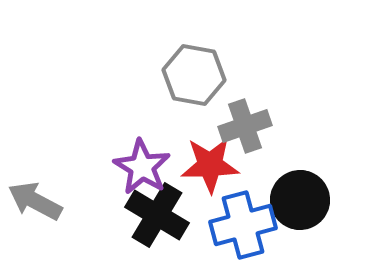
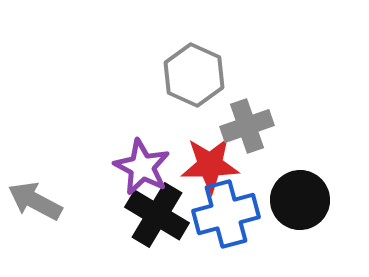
gray hexagon: rotated 14 degrees clockwise
gray cross: moved 2 px right
purple star: rotated 4 degrees counterclockwise
blue cross: moved 17 px left, 11 px up
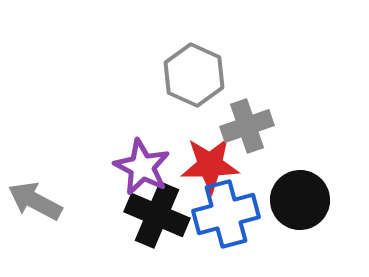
black cross: rotated 8 degrees counterclockwise
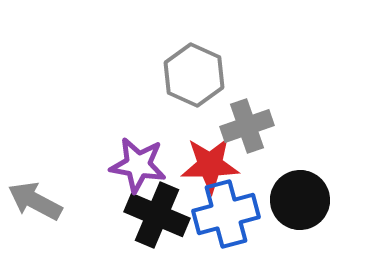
purple star: moved 4 px left, 2 px up; rotated 18 degrees counterclockwise
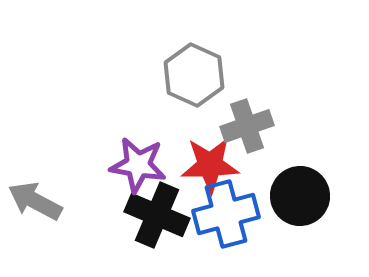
black circle: moved 4 px up
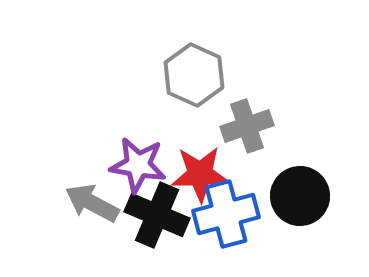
red star: moved 10 px left, 9 px down
gray arrow: moved 57 px right, 2 px down
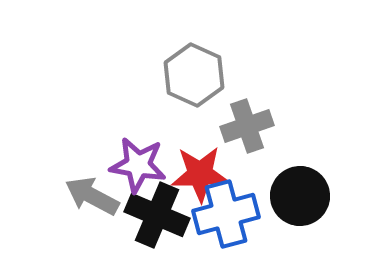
gray arrow: moved 7 px up
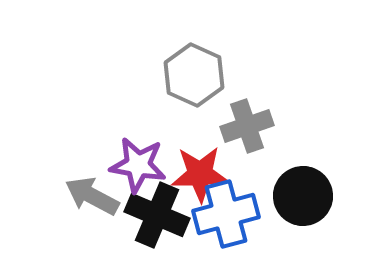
black circle: moved 3 px right
